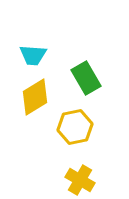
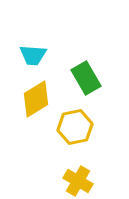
yellow diamond: moved 1 px right, 2 px down
yellow cross: moved 2 px left, 1 px down
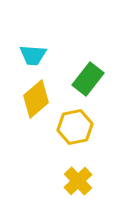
green rectangle: moved 2 px right, 1 px down; rotated 68 degrees clockwise
yellow diamond: rotated 9 degrees counterclockwise
yellow cross: rotated 16 degrees clockwise
